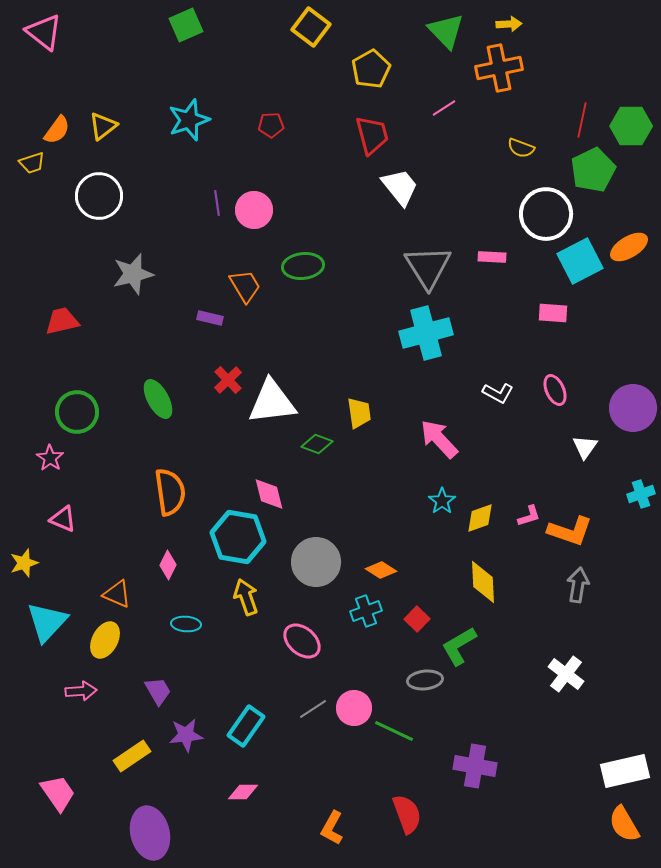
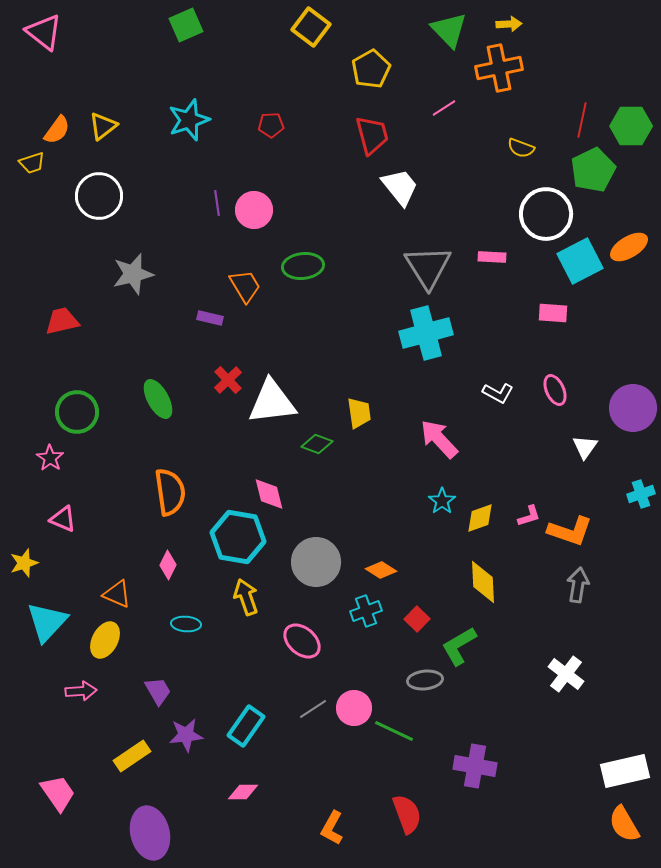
green triangle at (446, 31): moved 3 px right, 1 px up
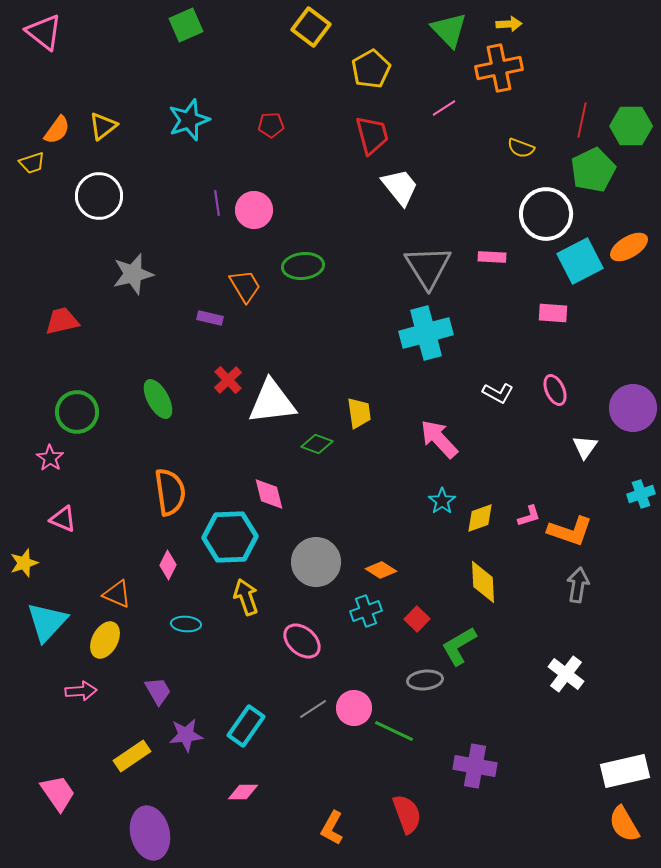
cyan hexagon at (238, 537): moved 8 px left; rotated 12 degrees counterclockwise
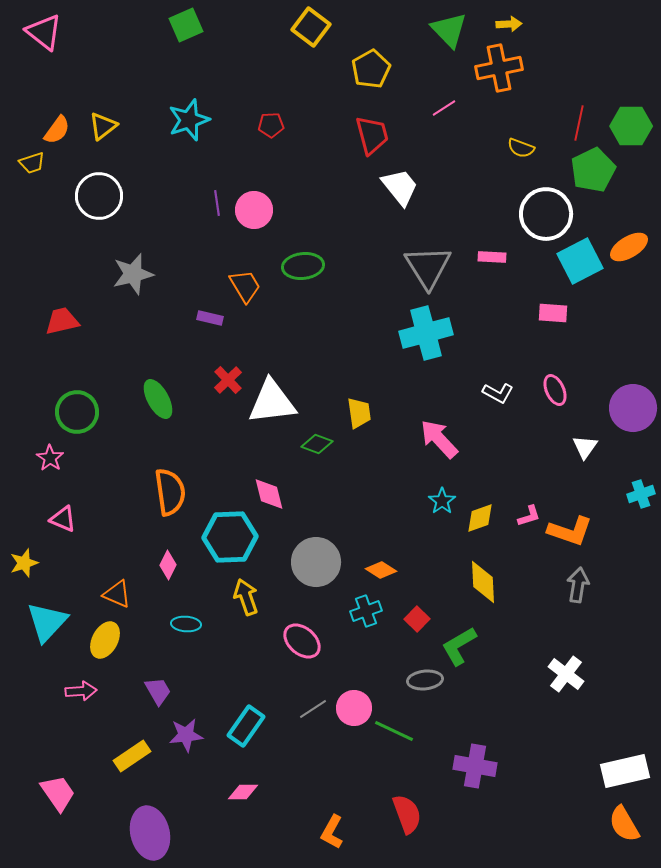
red line at (582, 120): moved 3 px left, 3 px down
orange L-shape at (332, 828): moved 4 px down
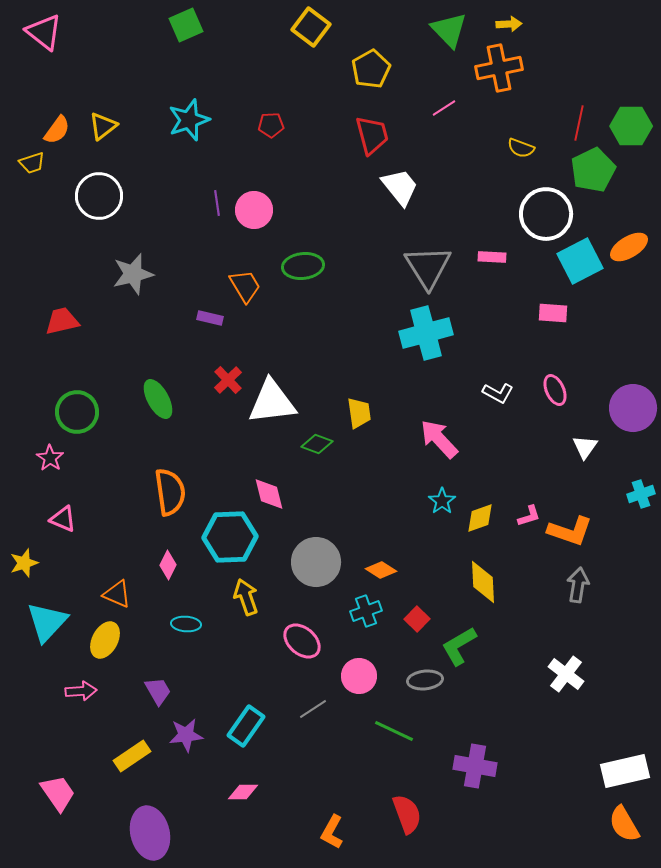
pink circle at (354, 708): moved 5 px right, 32 px up
